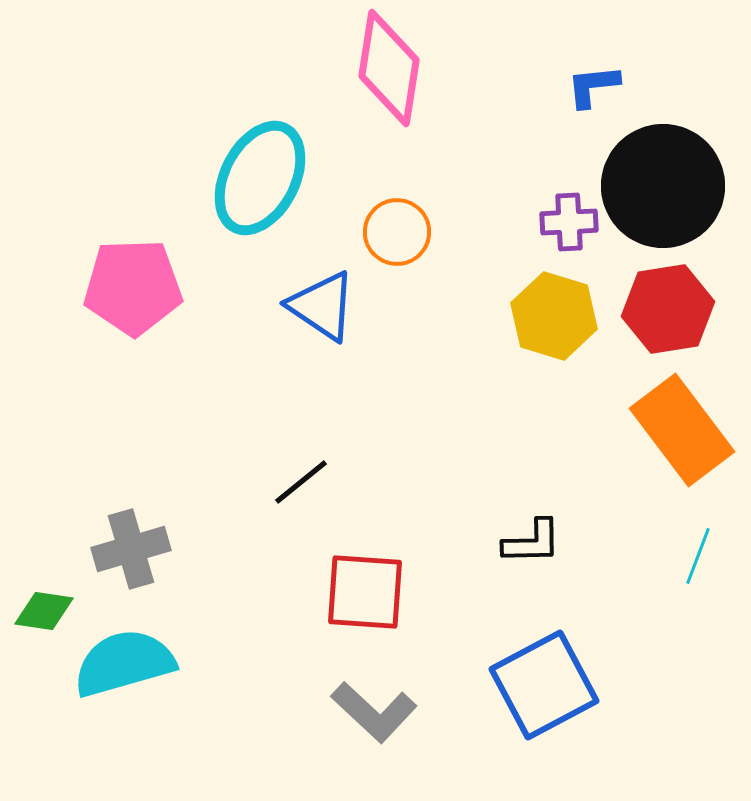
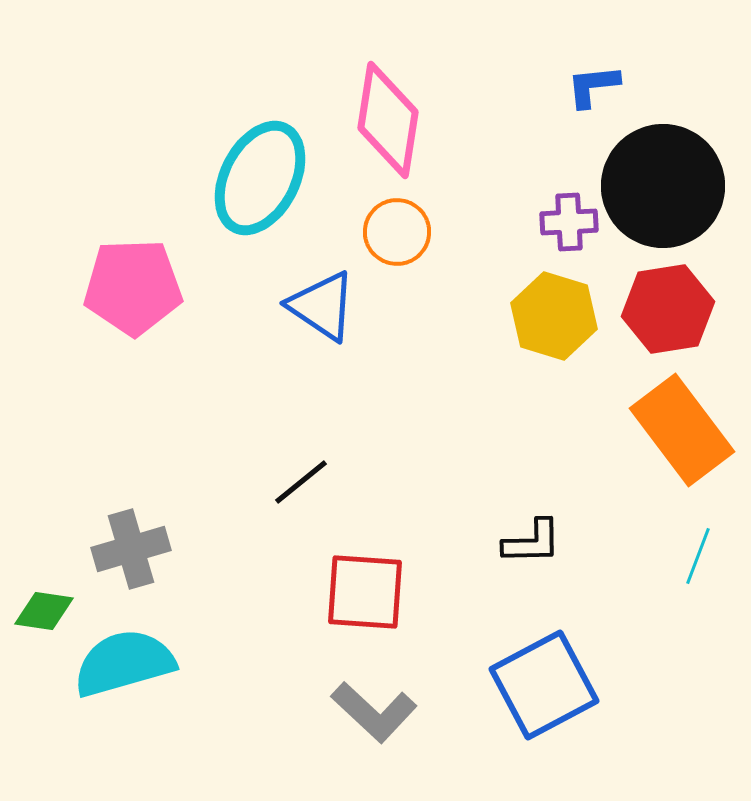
pink diamond: moved 1 px left, 52 px down
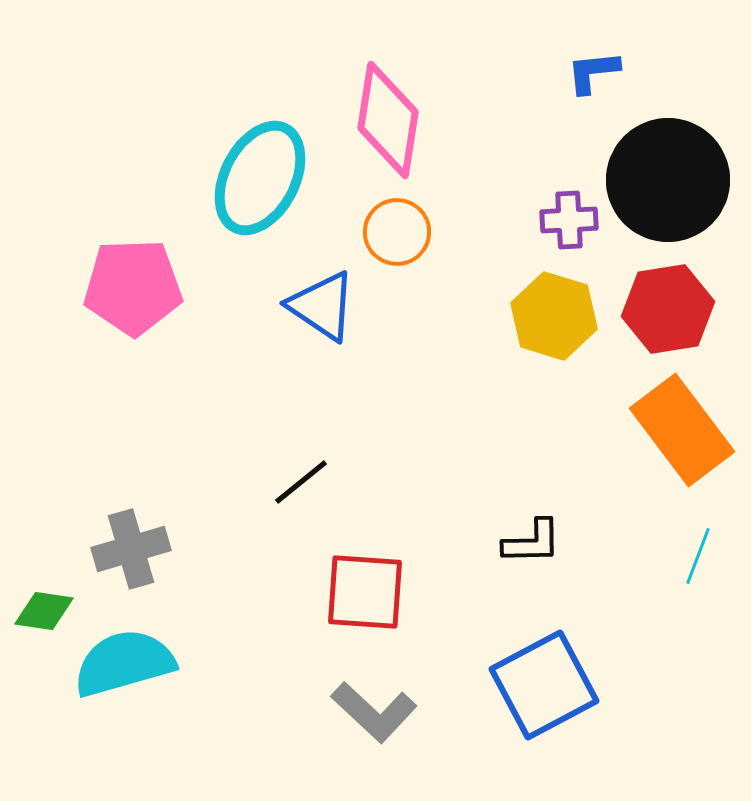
blue L-shape: moved 14 px up
black circle: moved 5 px right, 6 px up
purple cross: moved 2 px up
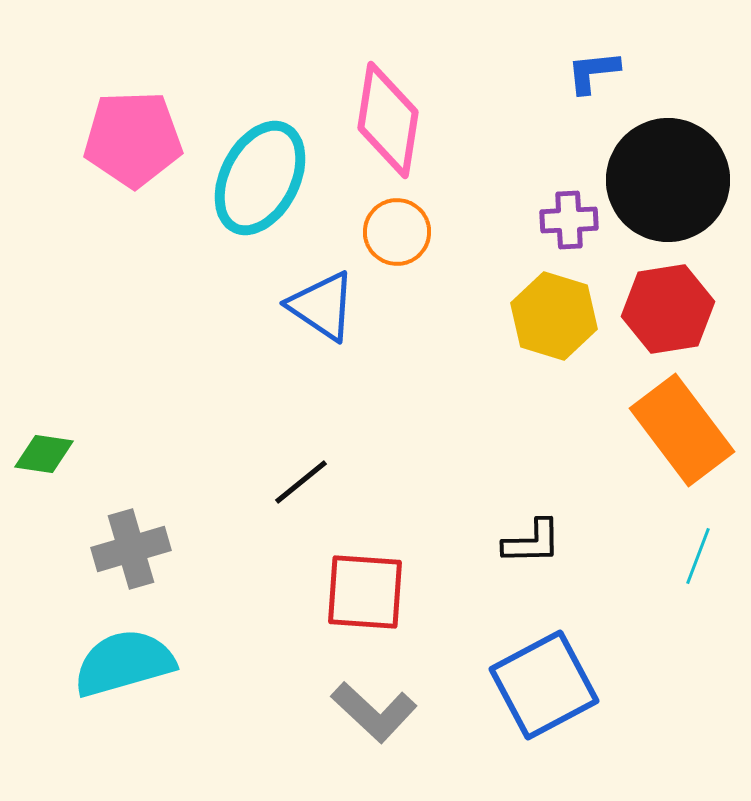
pink pentagon: moved 148 px up
green diamond: moved 157 px up
